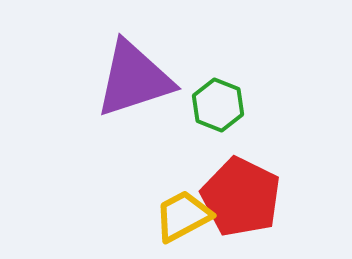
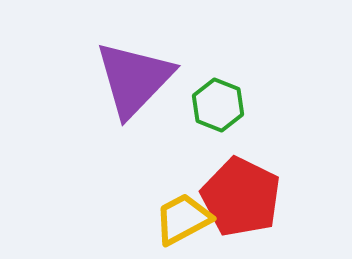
purple triangle: rotated 28 degrees counterclockwise
yellow trapezoid: moved 3 px down
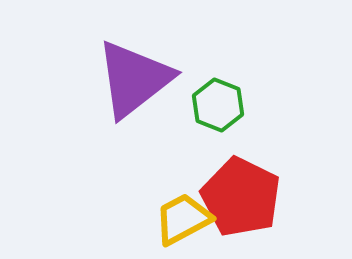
purple triangle: rotated 8 degrees clockwise
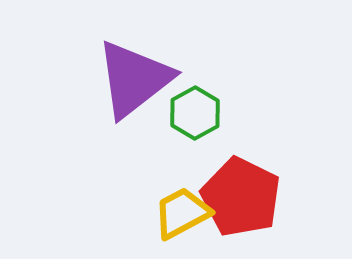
green hexagon: moved 23 px left, 8 px down; rotated 9 degrees clockwise
yellow trapezoid: moved 1 px left, 6 px up
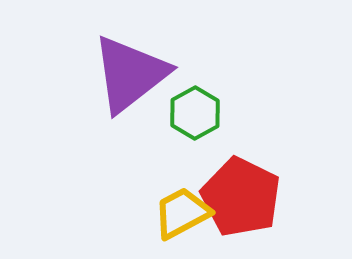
purple triangle: moved 4 px left, 5 px up
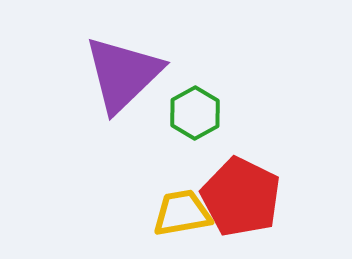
purple triangle: moved 7 px left; rotated 6 degrees counterclockwise
yellow trapezoid: rotated 18 degrees clockwise
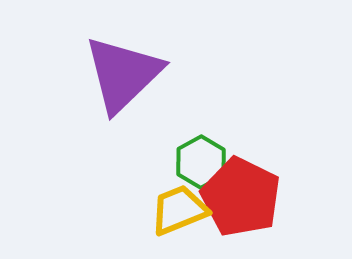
green hexagon: moved 6 px right, 49 px down
yellow trapezoid: moved 3 px left, 3 px up; rotated 12 degrees counterclockwise
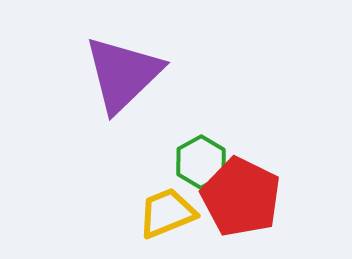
yellow trapezoid: moved 12 px left, 3 px down
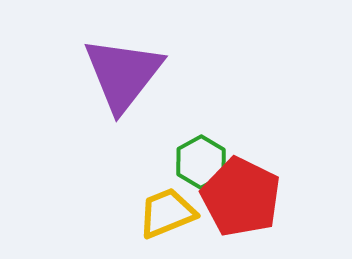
purple triangle: rotated 8 degrees counterclockwise
